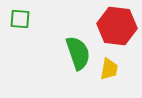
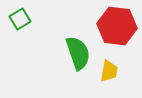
green square: rotated 35 degrees counterclockwise
yellow trapezoid: moved 2 px down
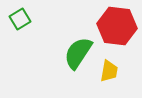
green semicircle: rotated 128 degrees counterclockwise
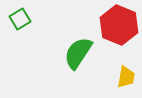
red hexagon: moved 2 px right, 1 px up; rotated 15 degrees clockwise
yellow trapezoid: moved 17 px right, 6 px down
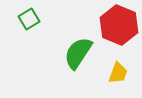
green square: moved 9 px right
yellow trapezoid: moved 8 px left, 4 px up; rotated 10 degrees clockwise
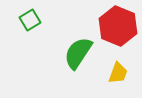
green square: moved 1 px right, 1 px down
red hexagon: moved 1 px left, 1 px down
